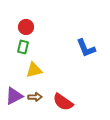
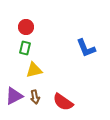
green rectangle: moved 2 px right, 1 px down
brown arrow: rotated 80 degrees clockwise
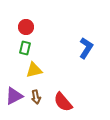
blue L-shape: rotated 125 degrees counterclockwise
brown arrow: moved 1 px right
red semicircle: rotated 15 degrees clockwise
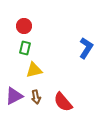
red circle: moved 2 px left, 1 px up
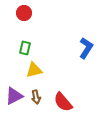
red circle: moved 13 px up
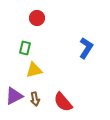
red circle: moved 13 px right, 5 px down
brown arrow: moved 1 px left, 2 px down
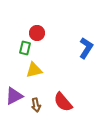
red circle: moved 15 px down
brown arrow: moved 1 px right, 6 px down
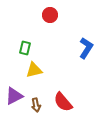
red circle: moved 13 px right, 18 px up
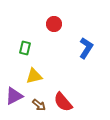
red circle: moved 4 px right, 9 px down
yellow triangle: moved 6 px down
brown arrow: moved 3 px right; rotated 40 degrees counterclockwise
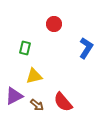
brown arrow: moved 2 px left
